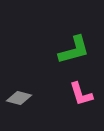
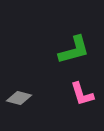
pink L-shape: moved 1 px right
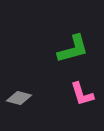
green L-shape: moved 1 px left, 1 px up
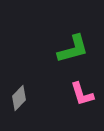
gray diamond: rotated 60 degrees counterclockwise
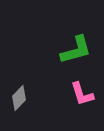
green L-shape: moved 3 px right, 1 px down
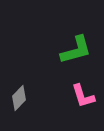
pink L-shape: moved 1 px right, 2 px down
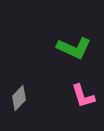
green L-shape: moved 2 px left, 2 px up; rotated 40 degrees clockwise
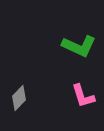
green L-shape: moved 5 px right, 2 px up
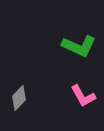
pink L-shape: rotated 12 degrees counterclockwise
